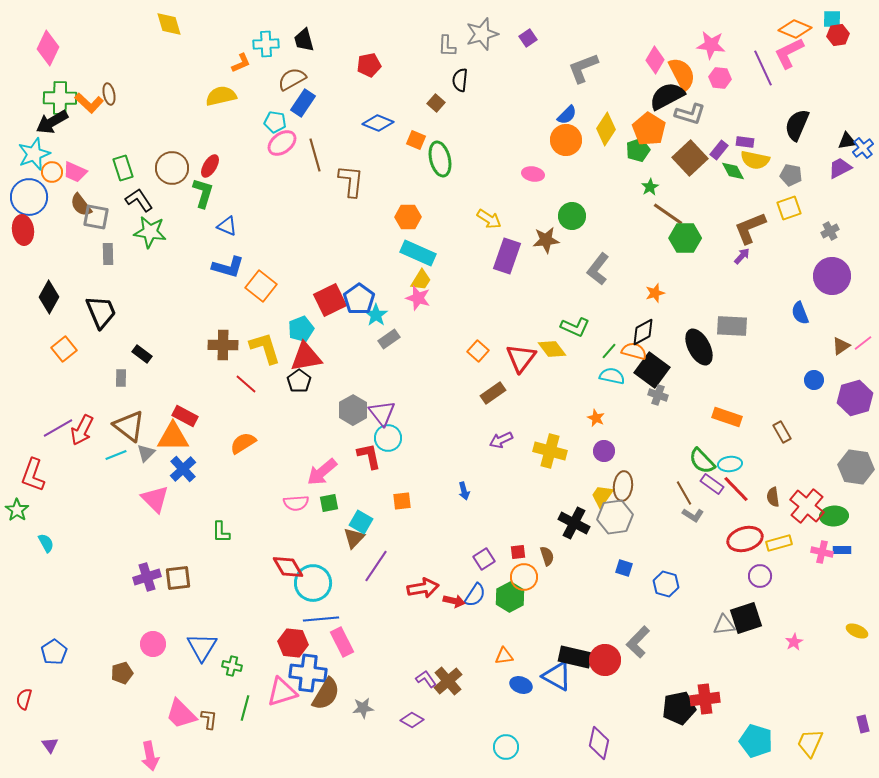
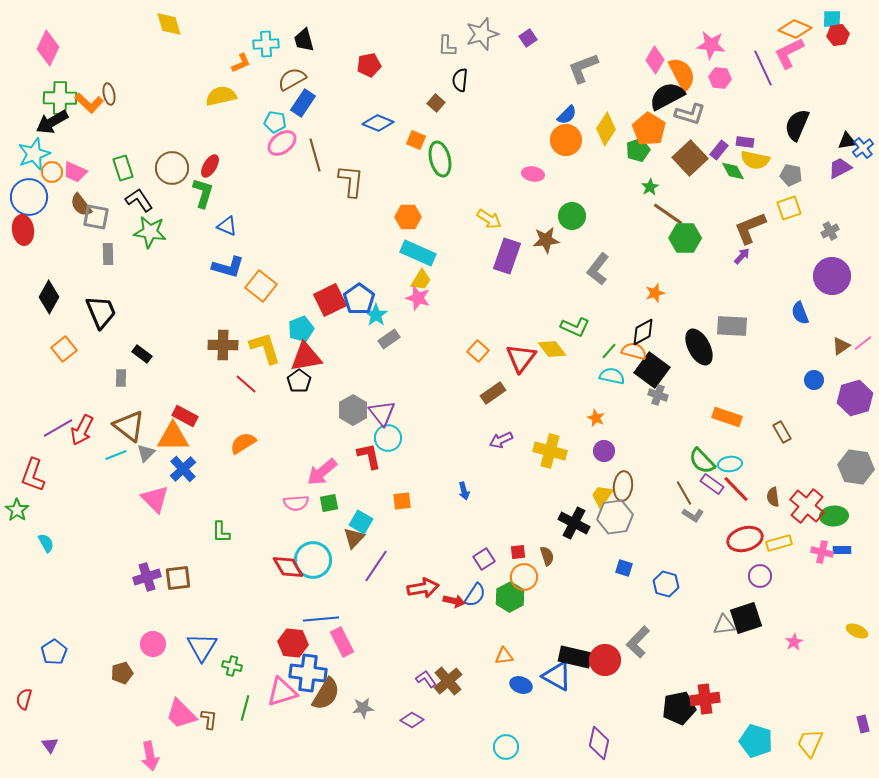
cyan circle at (313, 583): moved 23 px up
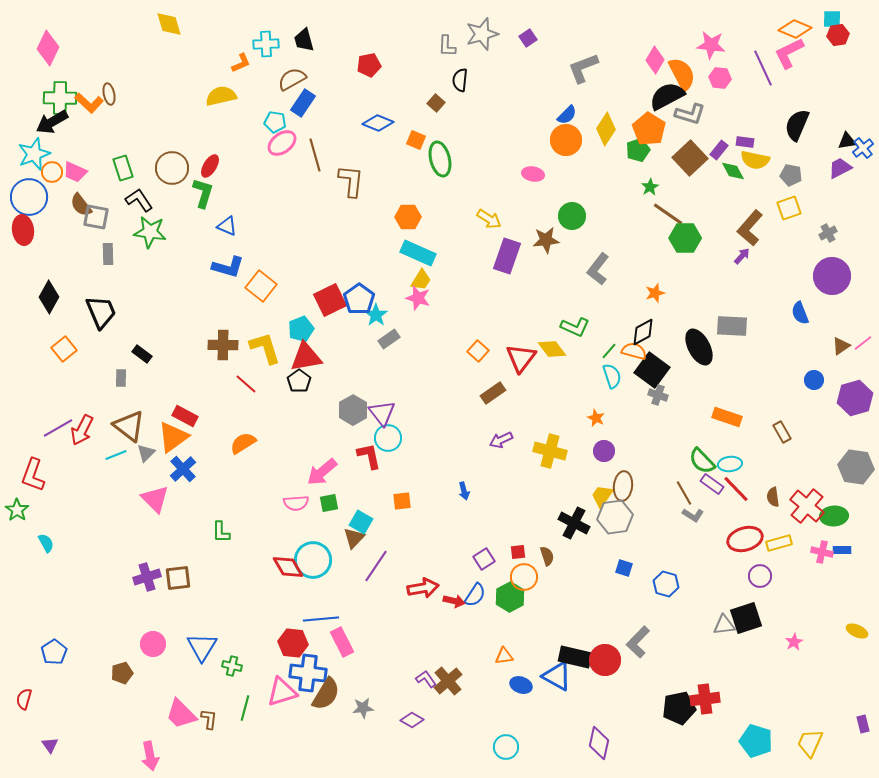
brown L-shape at (750, 228): rotated 27 degrees counterclockwise
gray cross at (830, 231): moved 2 px left, 2 px down
cyan semicircle at (612, 376): rotated 60 degrees clockwise
orange triangle at (173, 437): rotated 36 degrees counterclockwise
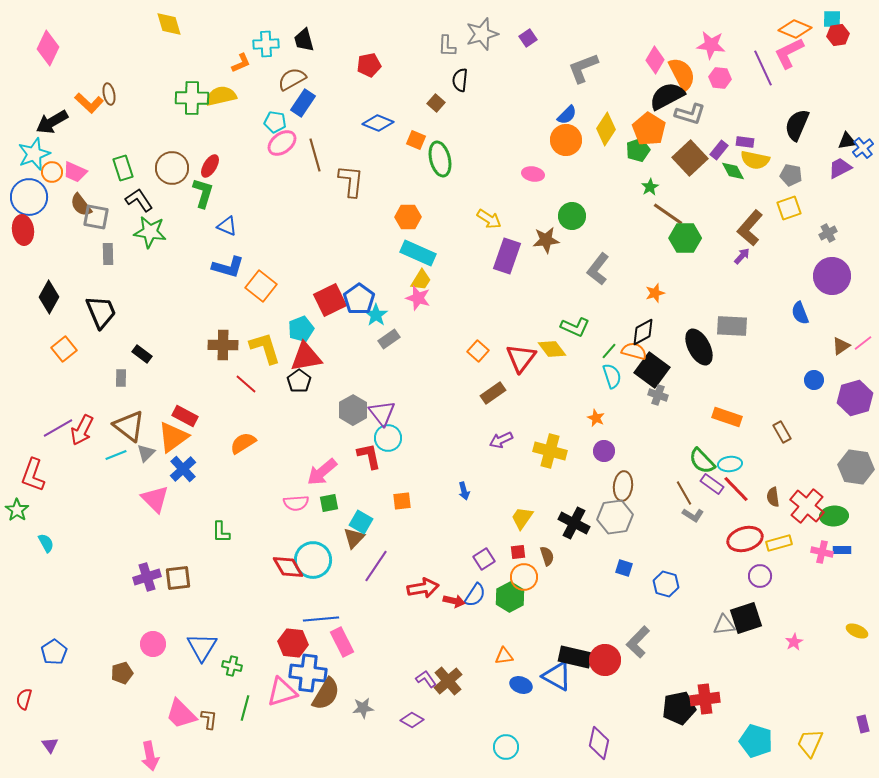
green cross at (60, 98): moved 132 px right
yellow trapezoid at (602, 496): moved 80 px left, 22 px down
